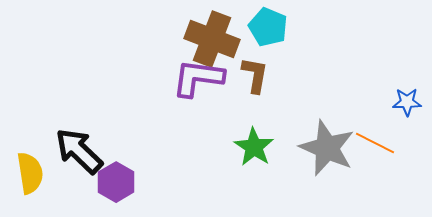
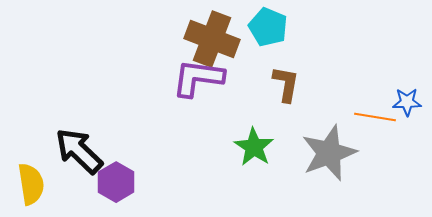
brown L-shape: moved 31 px right, 9 px down
orange line: moved 26 px up; rotated 18 degrees counterclockwise
gray star: moved 2 px right, 5 px down; rotated 28 degrees clockwise
yellow semicircle: moved 1 px right, 11 px down
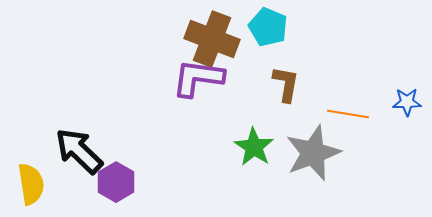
orange line: moved 27 px left, 3 px up
gray star: moved 16 px left
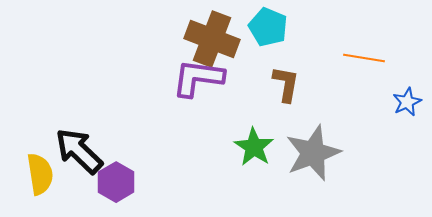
blue star: rotated 24 degrees counterclockwise
orange line: moved 16 px right, 56 px up
yellow semicircle: moved 9 px right, 10 px up
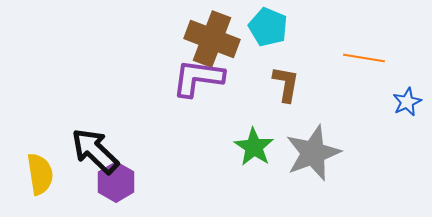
black arrow: moved 16 px right
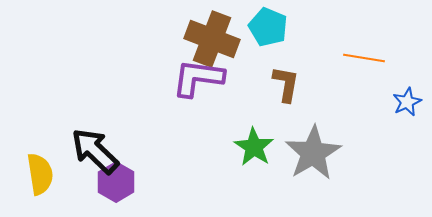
gray star: rotated 10 degrees counterclockwise
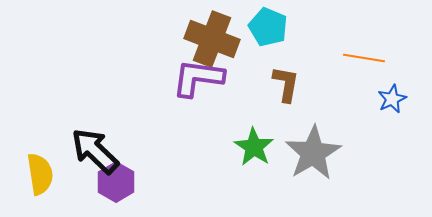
blue star: moved 15 px left, 3 px up
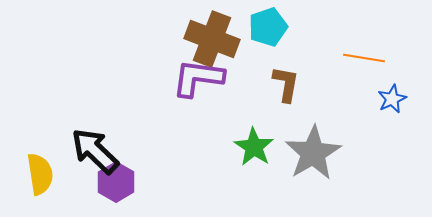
cyan pentagon: rotated 30 degrees clockwise
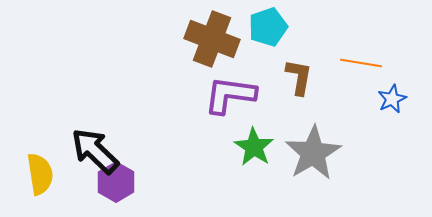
orange line: moved 3 px left, 5 px down
purple L-shape: moved 32 px right, 17 px down
brown L-shape: moved 13 px right, 7 px up
